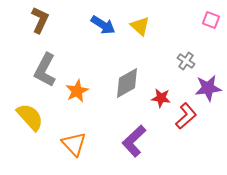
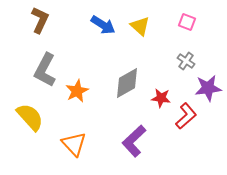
pink square: moved 24 px left, 2 px down
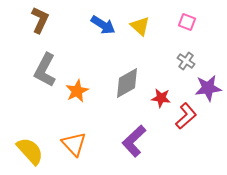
yellow semicircle: moved 34 px down
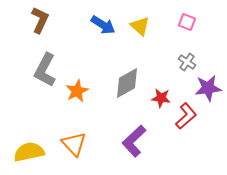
gray cross: moved 1 px right, 1 px down
yellow semicircle: moved 1 px left, 1 px down; rotated 60 degrees counterclockwise
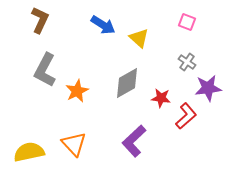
yellow triangle: moved 1 px left, 12 px down
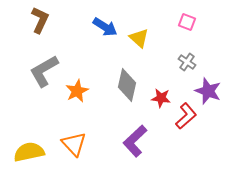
blue arrow: moved 2 px right, 2 px down
gray L-shape: moved 1 px left, 1 px down; rotated 32 degrees clockwise
gray diamond: moved 2 px down; rotated 48 degrees counterclockwise
purple star: moved 3 px down; rotated 28 degrees clockwise
purple L-shape: moved 1 px right
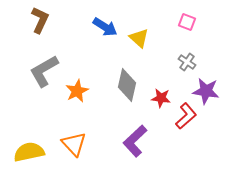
purple star: moved 2 px left; rotated 12 degrees counterclockwise
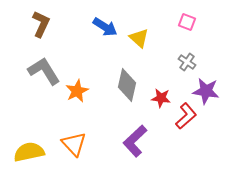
brown L-shape: moved 1 px right, 4 px down
gray L-shape: rotated 88 degrees clockwise
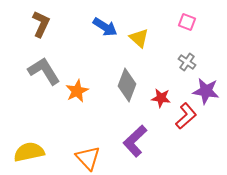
gray diamond: rotated 8 degrees clockwise
orange triangle: moved 14 px right, 14 px down
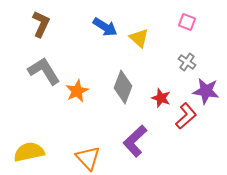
gray diamond: moved 4 px left, 2 px down
red star: rotated 12 degrees clockwise
